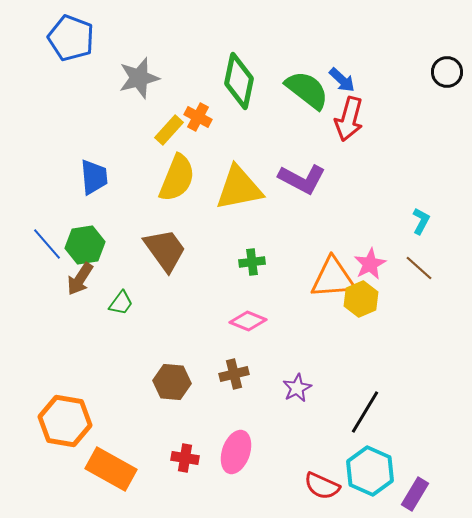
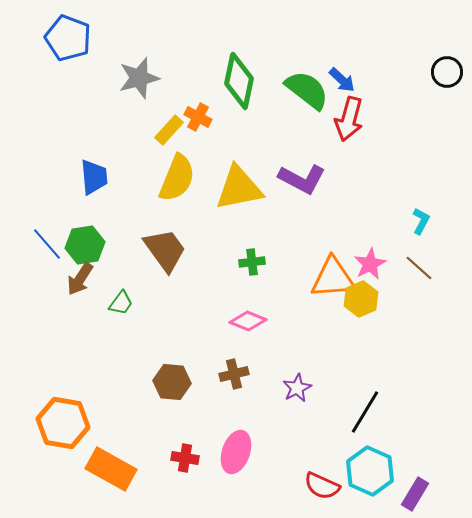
blue pentagon: moved 3 px left
orange hexagon: moved 2 px left, 2 px down
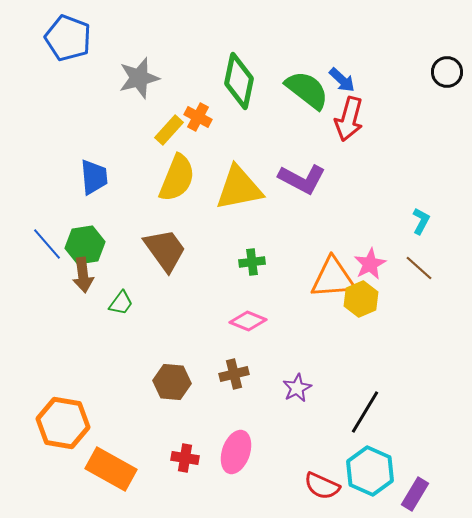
brown arrow: moved 3 px right, 4 px up; rotated 40 degrees counterclockwise
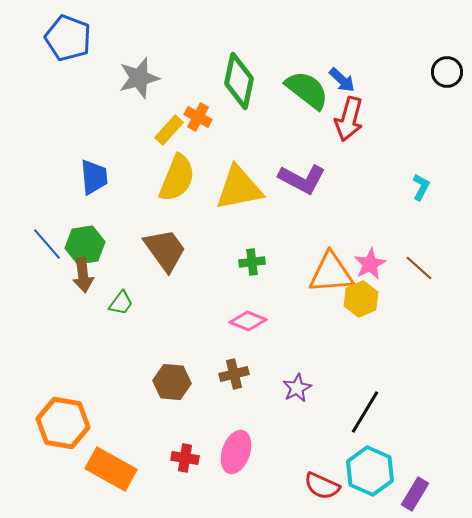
cyan L-shape: moved 34 px up
orange triangle: moved 2 px left, 5 px up
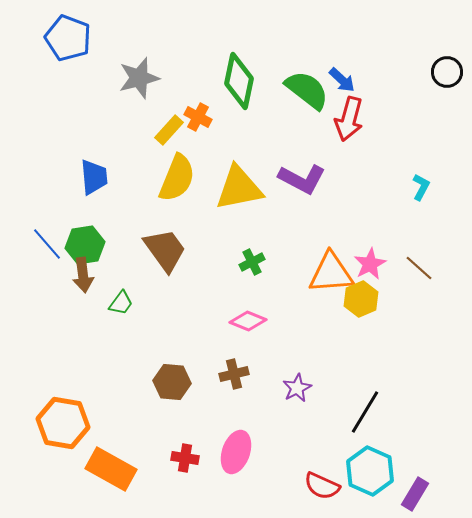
green cross: rotated 20 degrees counterclockwise
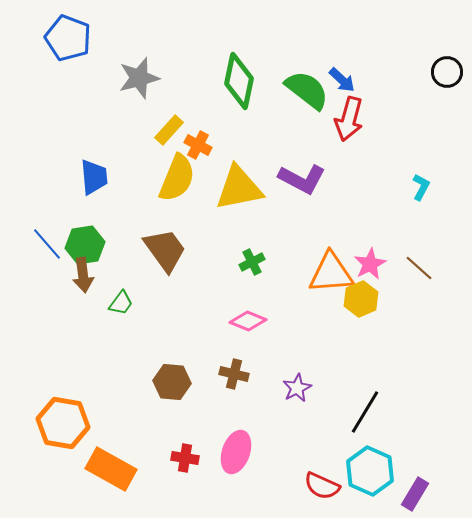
orange cross: moved 28 px down
brown cross: rotated 28 degrees clockwise
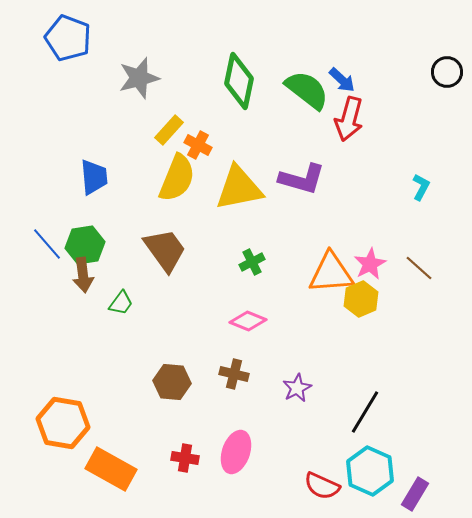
purple L-shape: rotated 12 degrees counterclockwise
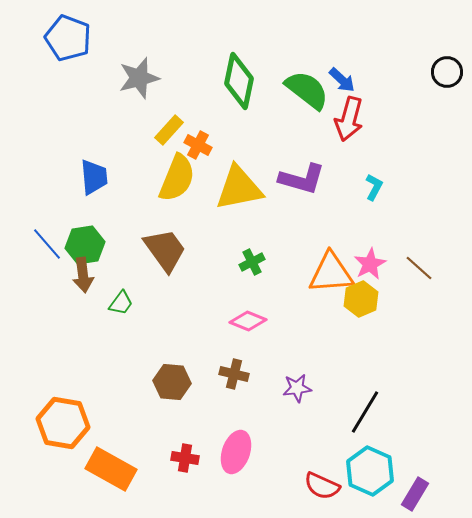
cyan L-shape: moved 47 px left
purple star: rotated 20 degrees clockwise
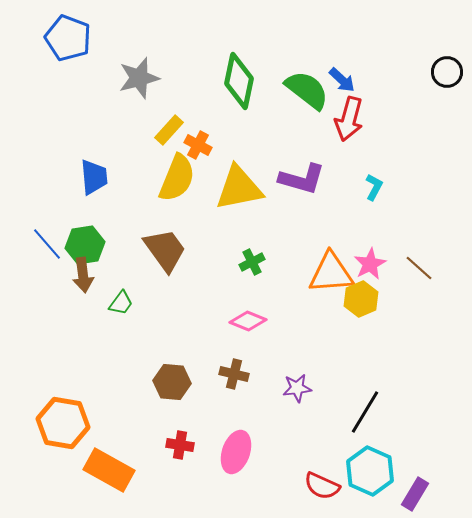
red cross: moved 5 px left, 13 px up
orange rectangle: moved 2 px left, 1 px down
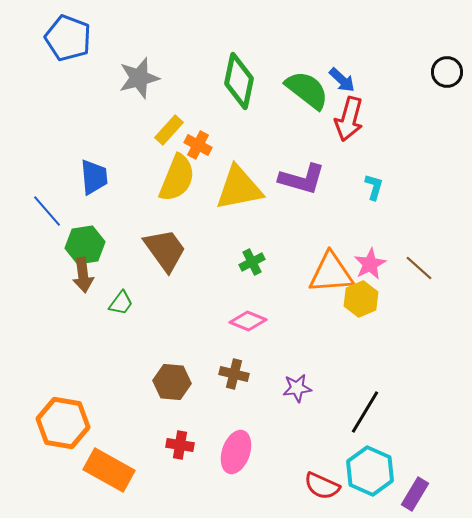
cyan L-shape: rotated 12 degrees counterclockwise
blue line: moved 33 px up
